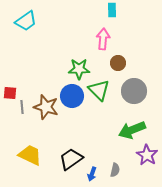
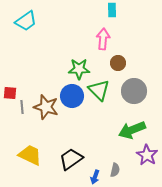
blue arrow: moved 3 px right, 3 px down
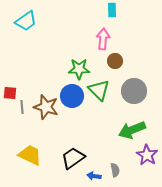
brown circle: moved 3 px left, 2 px up
black trapezoid: moved 2 px right, 1 px up
gray semicircle: rotated 24 degrees counterclockwise
blue arrow: moved 1 px left, 1 px up; rotated 80 degrees clockwise
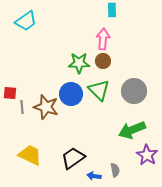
brown circle: moved 12 px left
green star: moved 6 px up
blue circle: moved 1 px left, 2 px up
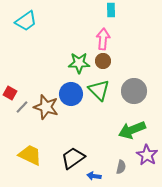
cyan rectangle: moved 1 px left
red square: rotated 24 degrees clockwise
gray line: rotated 48 degrees clockwise
gray semicircle: moved 6 px right, 3 px up; rotated 24 degrees clockwise
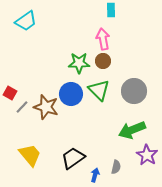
pink arrow: rotated 15 degrees counterclockwise
yellow trapezoid: rotated 25 degrees clockwise
gray semicircle: moved 5 px left
blue arrow: moved 1 px right, 1 px up; rotated 96 degrees clockwise
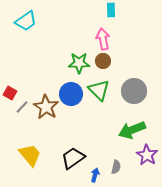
brown star: rotated 15 degrees clockwise
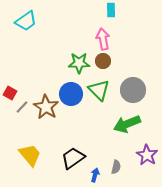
gray circle: moved 1 px left, 1 px up
green arrow: moved 5 px left, 6 px up
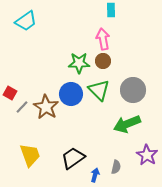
yellow trapezoid: rotated 20 degrees clockwise
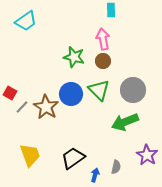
green star: moved 5 px left, 6 px up; rotated 15 degrees clockwise
green arrow: moved 2 px left, 2 px up
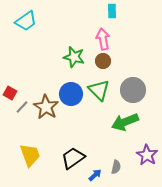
cyan rectangle: moved 1 px right, 1 px down
blue arrow: rotated 32 degrees clockwise
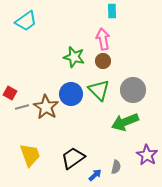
gray line: rotated 32 degrees clockwise
